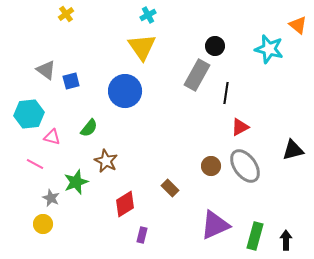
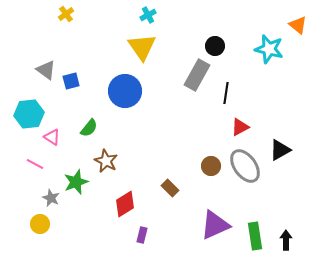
pink triangle: rotated 18 degrees clockwise
black triangle: moved 13 px left; rotated 15 degrees counterclockwise
yellow circle: moved 3 px left
green rectangle: rotated 24 degrees counterclockwise
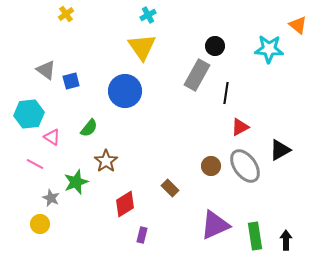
cyan star: rotated 12 degrees counterclockwise
brown star: rotated 10 degrees clockwise
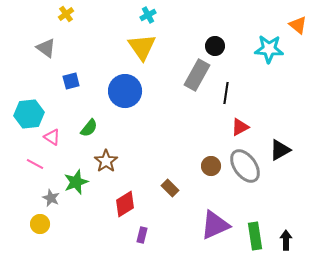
gray triangle: moved 22 px up
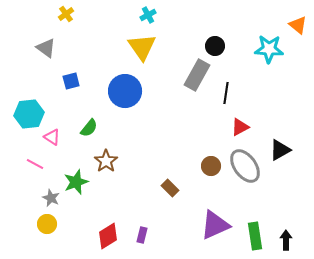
red diamond: moved 17 px left, 32 px down
yellow circle: moved 7 px right
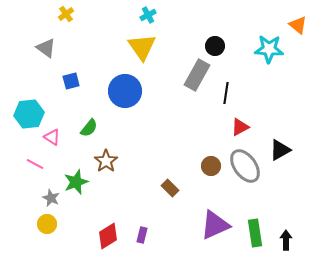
green rectangle: moved 3 px up
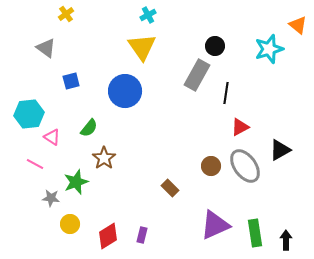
cyan star: rotated 20 degrees counterclockwise
brown star: moved 2 px left, 3 px up
gray star: rotated 18 degrees counterclockwise
yellow circle: moved 23 px right
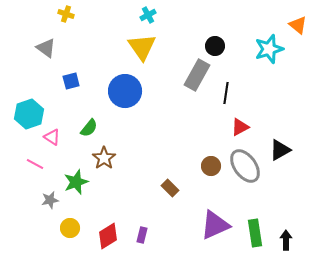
yellow cross: rotated 35 degrees counterclockwise
cyan hexagon: rotated 12 degrees counterclockwise
gray star: moved 1 px left, 2 px down; rotated 18 degrees counterclockwise
yellow circle: moved 4 px down
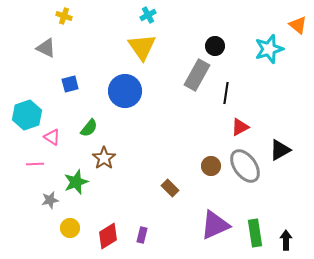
yellow cross: moved 2 px left, 2 px down
gray triangle: rotated 10 degrees counterclockwise
blue square: moved 1 px left, 3 px down
cyan hexagon: moved 2 px left, 1 px down
pink line: rotated 30 degrees counterclockwise
